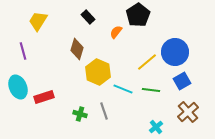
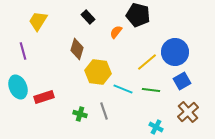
black pentagon: rotated 25 degrees counterclockwise
yellow hexagon: rotated 15 degrees counterclockwise
cyan cross: rotated 24 degrees counterclockwise
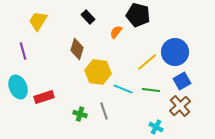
brown cross: moved 8 px left, 6 px up
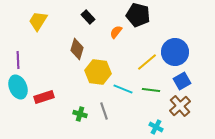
purple line: moved 5 px left, 9 px down; rotated 12 degrees clockwise
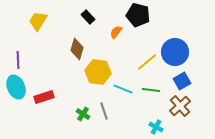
cyan ellipse: moved 2 px left
green cross: moved 3 px right; rotated 16 degrees clockwise
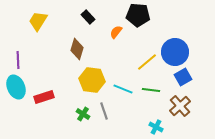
black pentagon: rotated 10 degrees counterclockwise
yellow hexagon: moved 6 px left, 8 px down
blue square: moved 1 px right, 4 px up
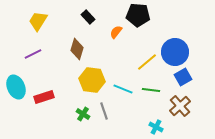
purple line: moved 15 px right, 6 px up; rotated 66 degrees clockwise
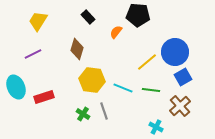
cyan line: moved 1 px up
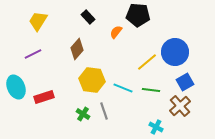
brown diamond: rotated 25 degrees clockwise
blue square: moved 2 px right, 5 px down
